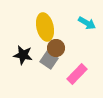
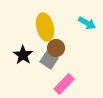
black star: rotated 24 degrees clockwise
pink rectangle: moved 13 px left, 10 px down
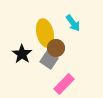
cyan arrow: moved 14 px left; rotated 24 degrees clockwise
yellow ellipse: moved 6 px down
black star: moved 1 px left, 1 px up
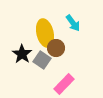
gray square: moved 7 px left
